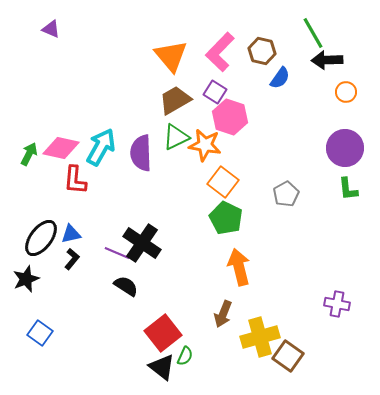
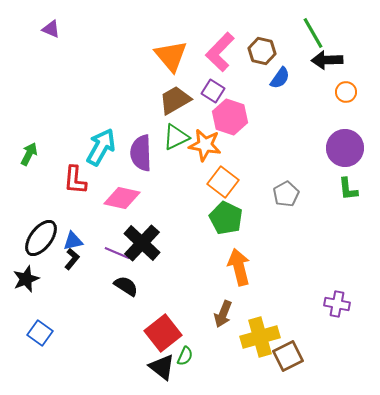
purple square: moved 2 px left, 1 px up
pink diamond: moved 61 px right, 50 px down
blue triangle: moved 2 px right, 7 px down
black cross: rotated 9 degrees clockwise
brown square: rotated 28 degrees clockwise
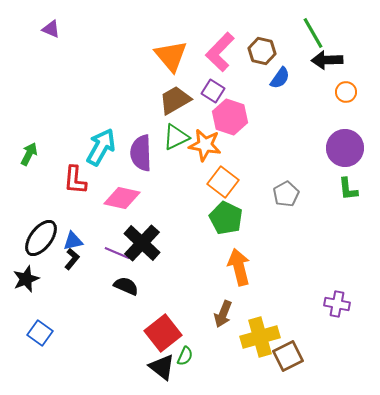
black semicircle: rotated 10 degrees counterclockwise
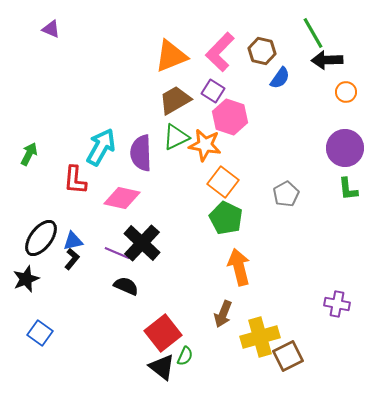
orange triangle: rotated 48 degrees clockwise
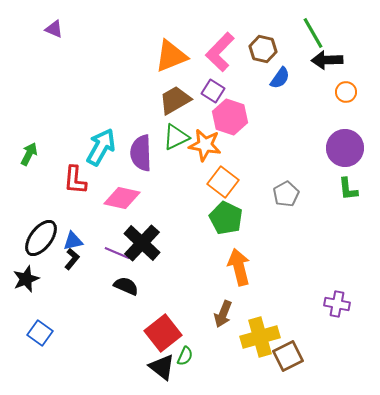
purple triangle: moved 3 px right
brown hexagon: moved 1 px right, 2 px up
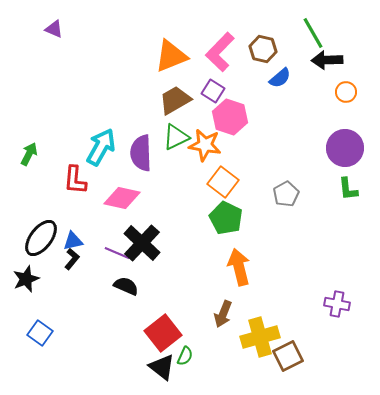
blue semicircle: rotated 15 degrees clockwise
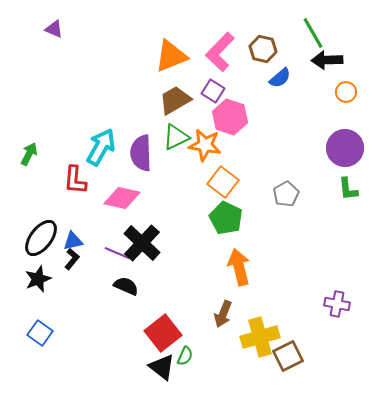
black star: moved 12 px right
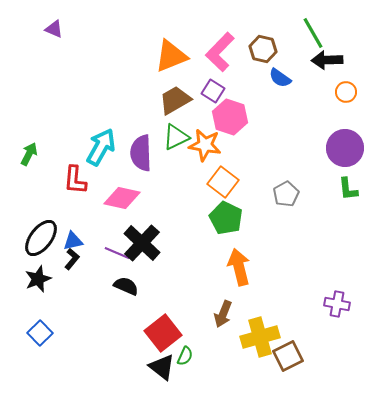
blue semicircle: rotated 75 degrees clockwise
blue square: rotated 10 degrees clockwise
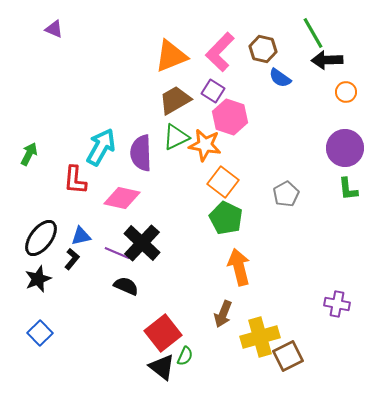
blue triangle: moved 8 px right, 5 px up
